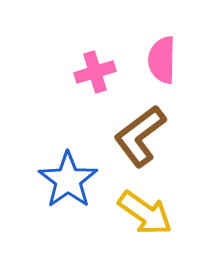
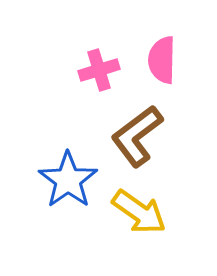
pink cross: moved 4 px right, 2 px up
brown L-shape: moved 3 px left
yellow arrow: moved 6 px left, 1 px up
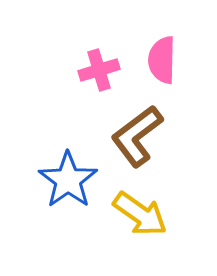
yellow arrow: moved 1 px right, 2 px down
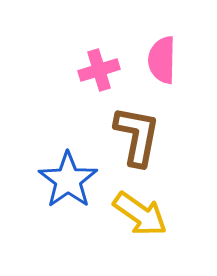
brown L-shape: rotated 138 degrees clockwise
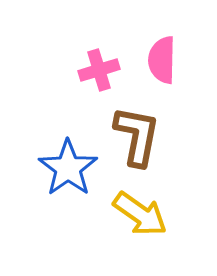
blue star: moved 12 px up
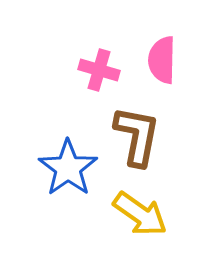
pink cross: rotated 33 degrees clockwise
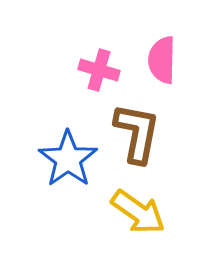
brown L-shape: moved 3 px up
blue star: moved 9 px up
yellow arrow: moved 2 px left, 2 px up
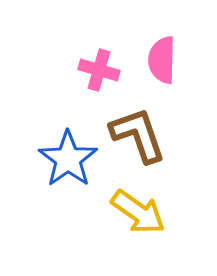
brown L-shape: moved 1 px right, 2 px down; rotated 30 degrees counterclockwise
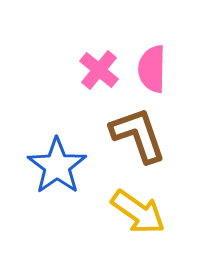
pink semicircle: moved 10 px left, 9 px down
pink cross: rotated 24 degrees clockwise
blue star: moved 11 px left, 7 px down
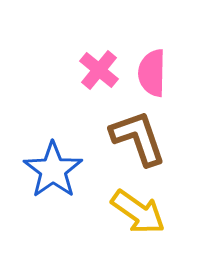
pink semicircle: moved 4 px down
brown L-shape: moved 3 px down
blue star: moved 4 px left, 4 px down
